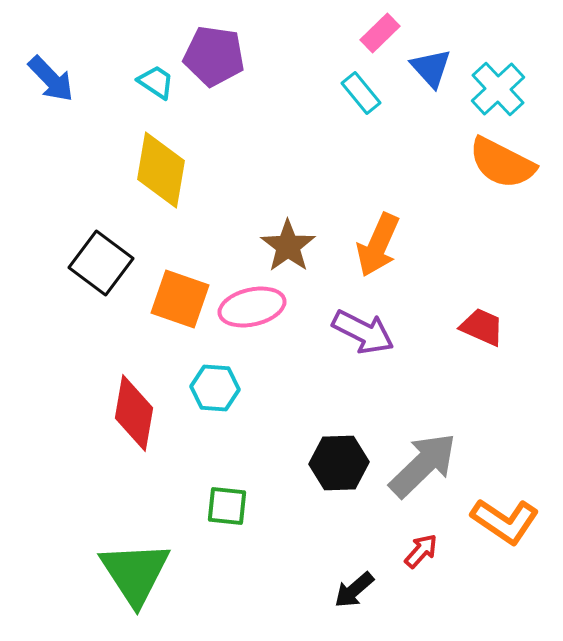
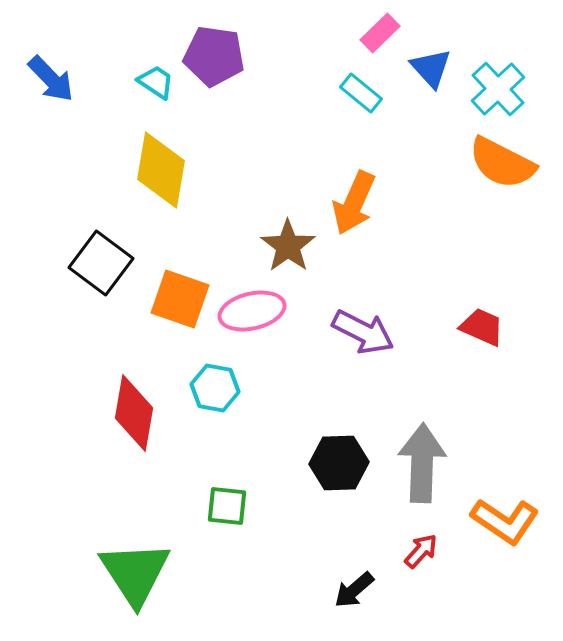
cyan rectangle: rotated 12 degrees counterclockwise
orange arrow: moved 24 px left, 42 px up
pink ellipse: moved 4 px down
cyan hexagon: rotated 6 degrees clockwise
gray arrow: moved 1 px left, 2 px up; rotated 44 degrees counterclockwise
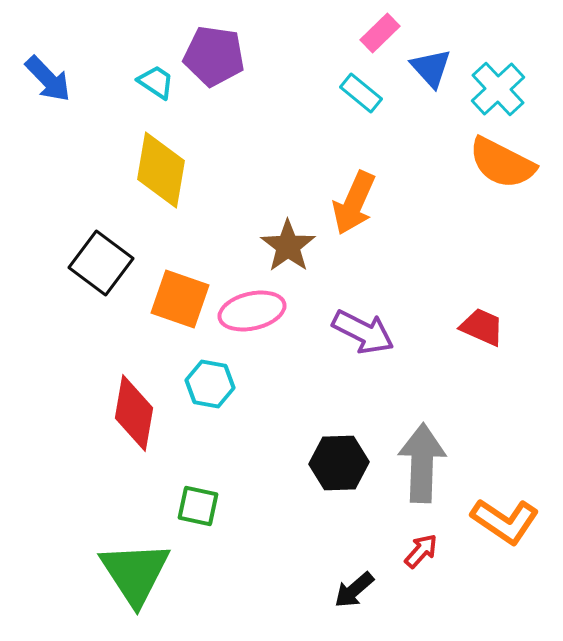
blue arrow: moved 3 px left
cyan hexagon: moved 5 px left, 4 px up
green square: moved 29 px left; rotated 6 degrees clockwise
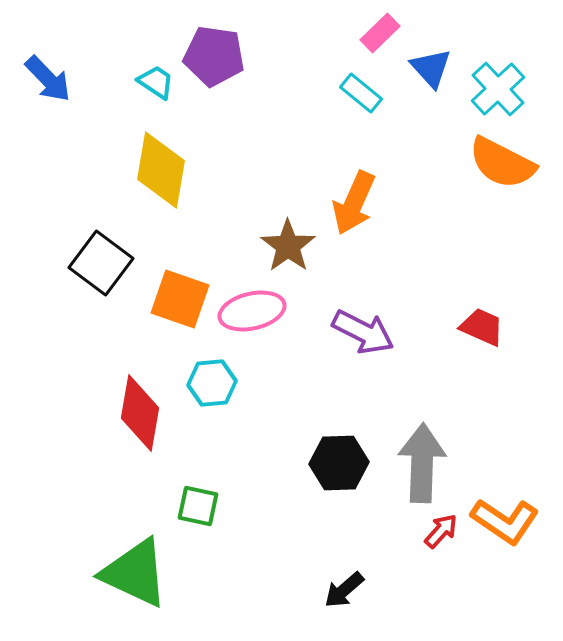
cyan hexagon: moved 2 px right, 1 px up; rotated 15 degrees counterclockwise
red diamond: moved 6 px right
red arrow: moved 20 px right, 20 px up
green triangle: rotated 32 degrees counterclockwise
black arrow: moved 10 px left
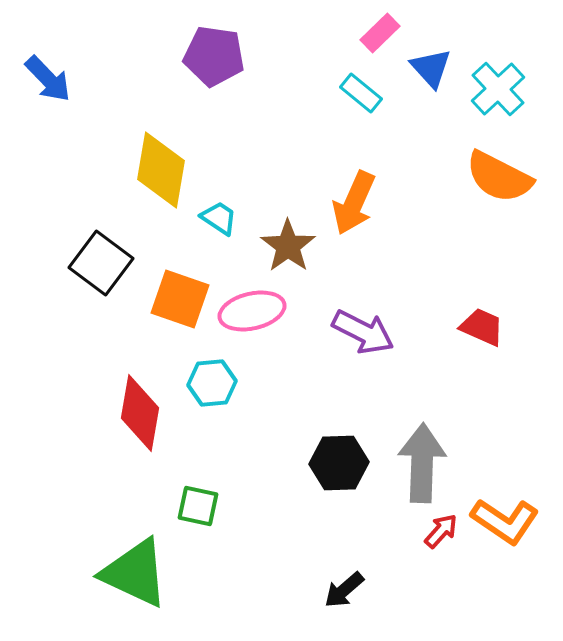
cyan trapezoid: moved 63 px right, 136 px down
orange semicircle: moved 3 px left, 14 px down
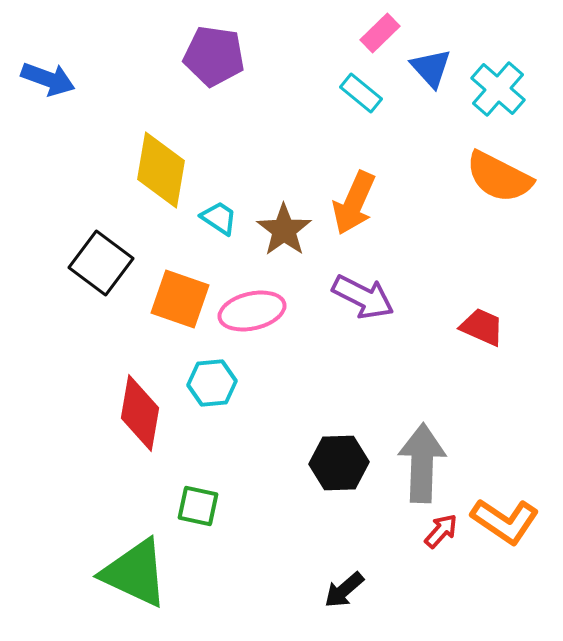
blue arrow: rotated 26 degrees counterclockwise
cyan cross: rotated 6 degrees counterclockwise
brown star: moved 4 px left, 16 px up
purple arrow: moved 35 px up
